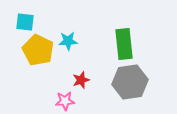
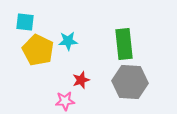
gray hexagon: rotated 12 degrees clockwise
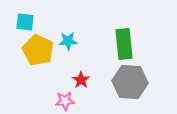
red star: rotated 18 degrees counterclockwise
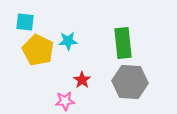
green rectangle: moved 1 px left, 1 px up
red star: moved 1 px right
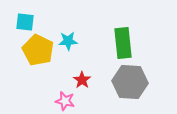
pink star: rotated 18 degrees clockwise
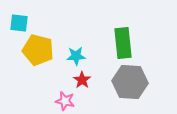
cyan square: moved 6 px left, 1 px down
cyan star: moved 8 px right, 15 px down
yellow pentagon: rotated 12 degrees counterclockwise
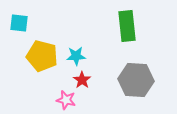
green rectangle: moved 4 px right, 17 px up
yellow pentagon: moved 4 px right, 6 px down
gray hexagon: moved 6 px right, 2 px up
pink star: moved 1 px right, 1 px up
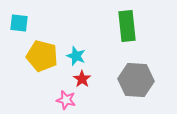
cyan star: rotated 24 degrees clockwise
red star: moved 1 px up
